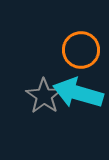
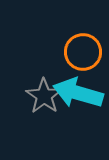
orange circle: moved 2 px right, 2 px down
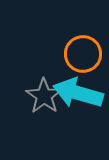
orange circle: moved 2 px down
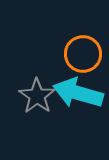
gray star: moved 7 px left
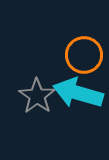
orange circle: moved 1 px right, 1 px down
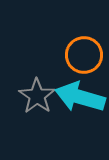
cyan arrow: moved 2 px right, 4 px down
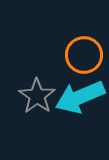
cyan arrow: rotated 39 degrees counterclockwise
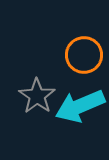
cyan arrow: moved 9 px down
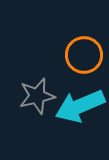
gray star: rotated 24 degrees clockwise
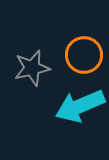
gray star: moved 5 px left, 28 px up
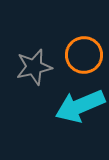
gray star: moved 2 px right, 1 px up
